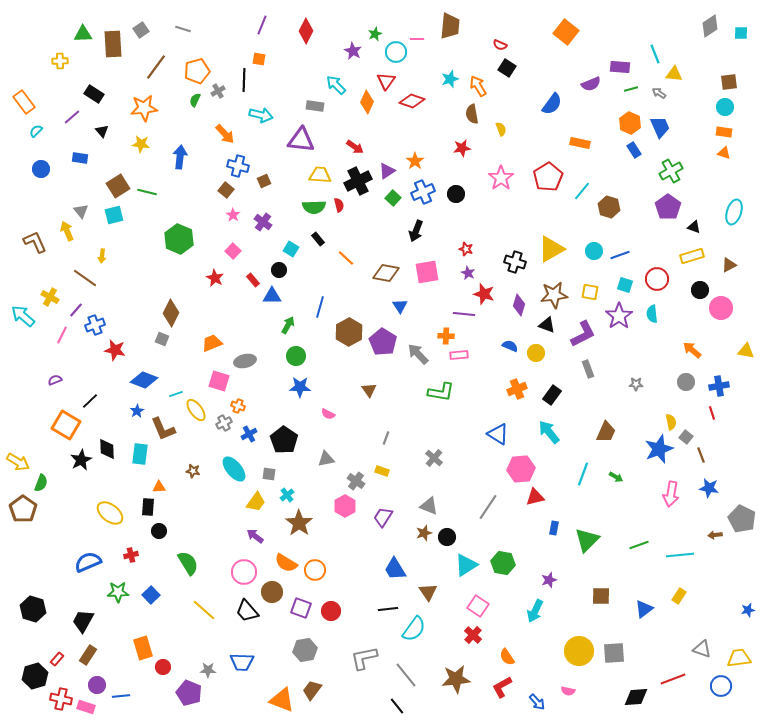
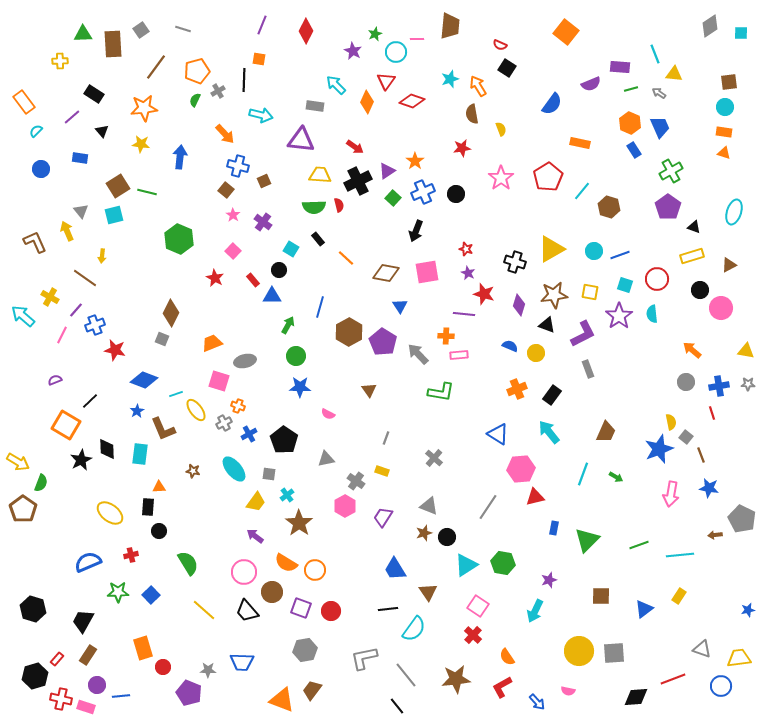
gray star at (636, 384): moved 112 px right
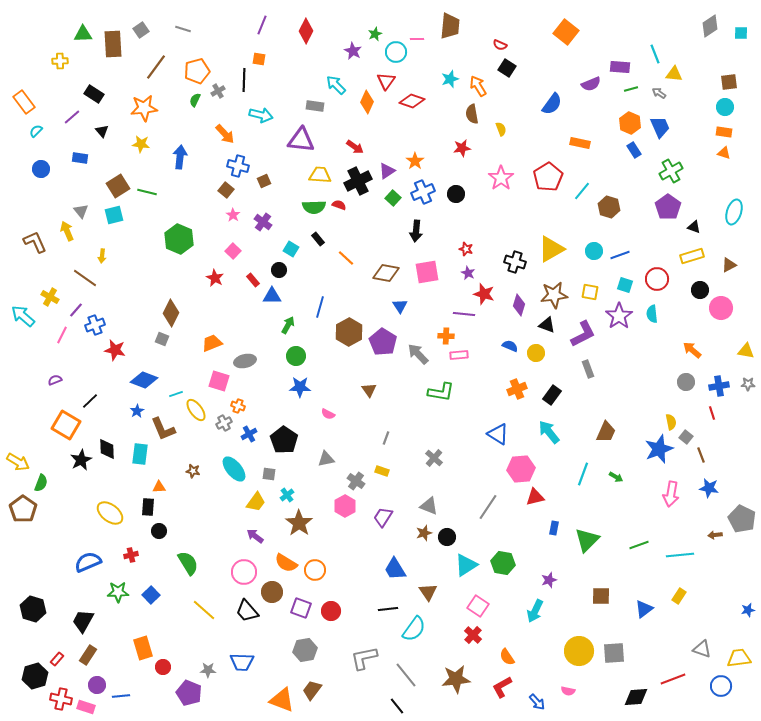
red semicircle at (339, 205): rotated 56 degrees counterclockwise
black arrow at (416, 231): rotated 15 degrees counterclockwise
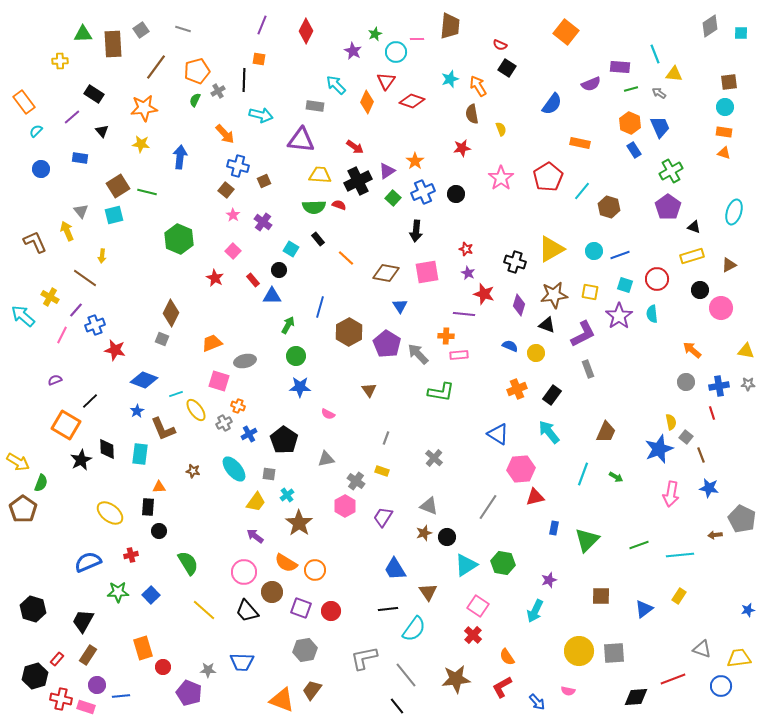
purple pentagon at (383, 342): moved 4 px right, 2 px down
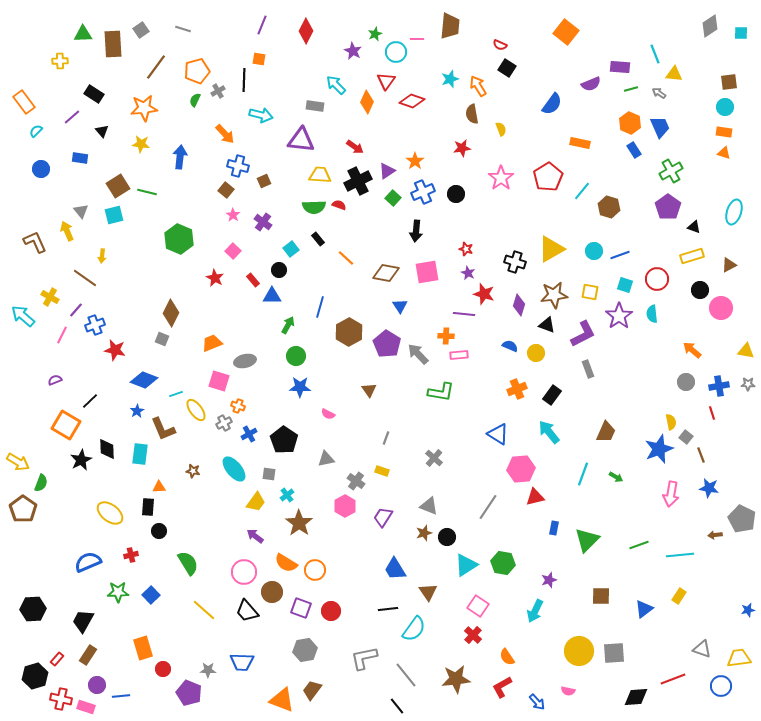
cyan square at (291, 249): rotated 21 degrees clockwise
black hexagon at (33, 609): rotated 20 degrees counterclockwise
red circle at (163, 667): moved 2 px down
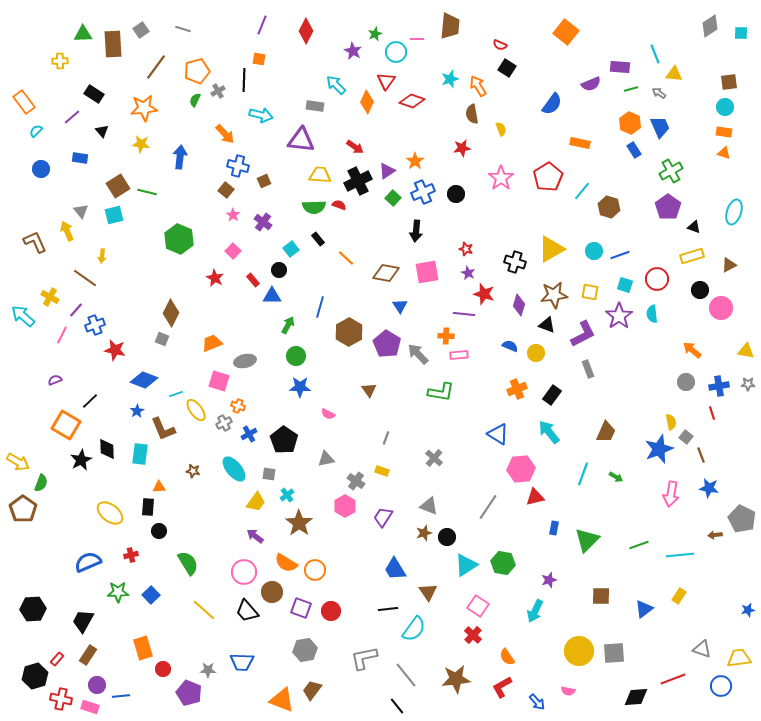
pink rectangle at (86, 707): moved 4 px right
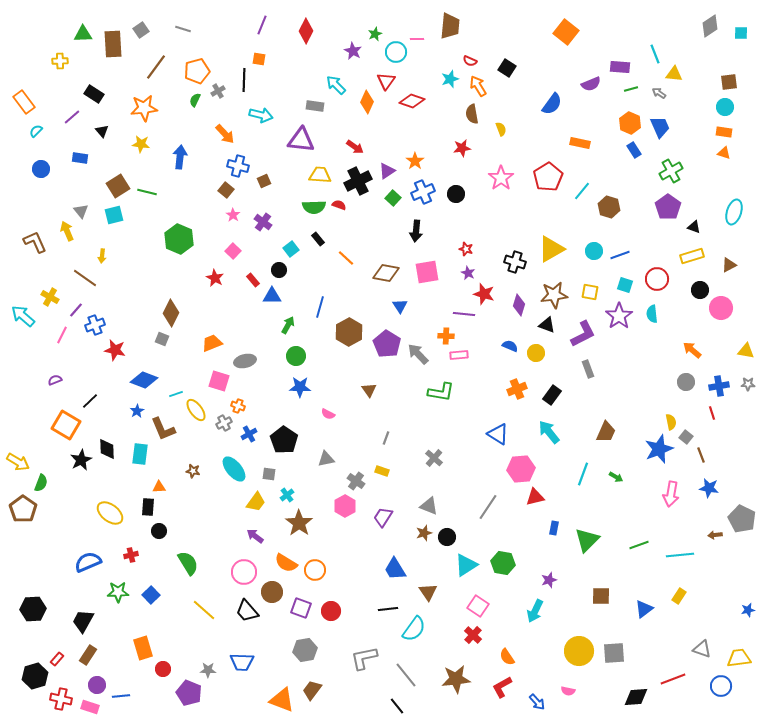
red semicircle at (500, 45): moved 30 px left, 16 px down
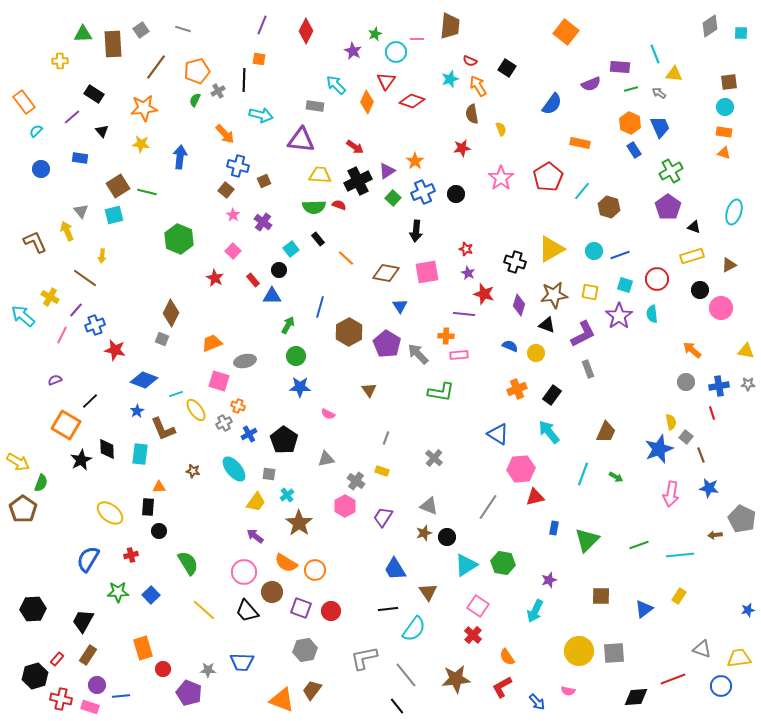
blue semicircle at (88, 562): moved 3 px up; rotated 36 degrees counterclockwise
